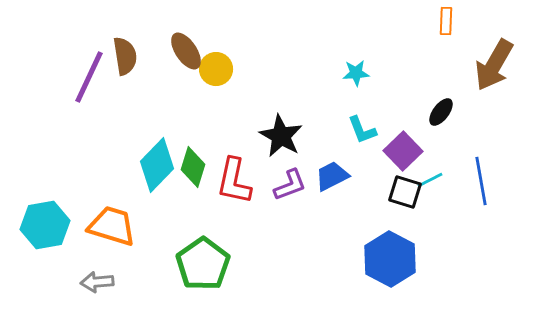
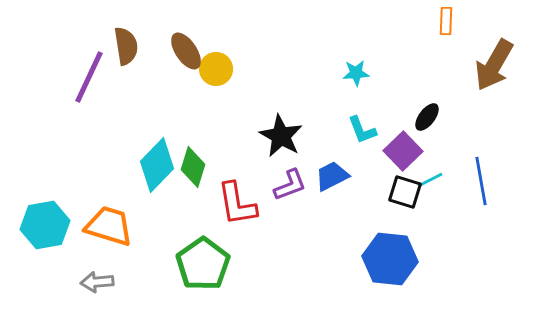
brown semicircle: moved 1 px right, 10 px up
black ellipse: moved 14 px left, 5 px down
red L-shape: moved 3 px right, 23 px down; rotated 21 degrees counterclockwise
orange trapezoid: moved 3 px left
blue hexagon: rotated 22 degrees counterclockwise
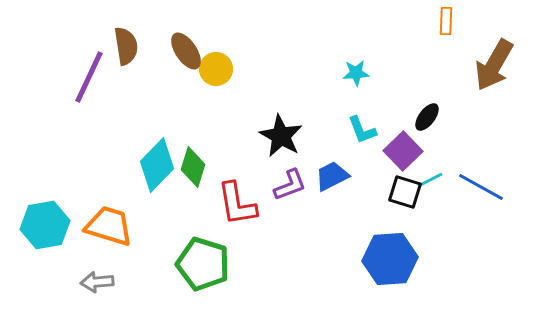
blue line: moved 6 px down; rotated 51 degrees counterclockwise
blue hexagon: rotated 10 degrees counterclockwise
green pentagon: rotated 20 degrees counterclockwise
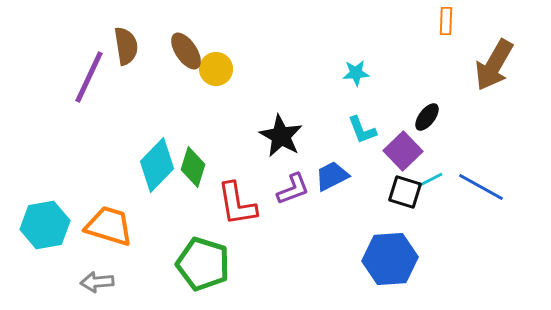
purple L-shape: moved 3 px right, 4 px down
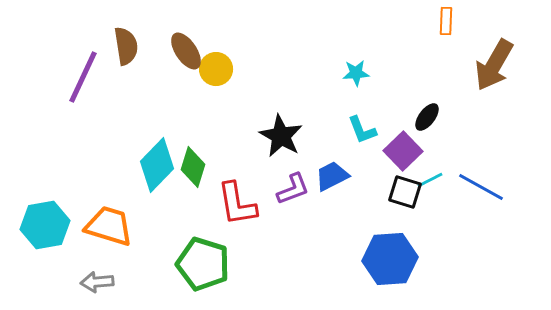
purple line: moved 6 px left
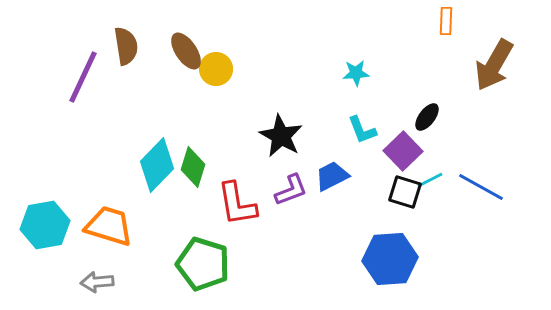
purple L-shape: moved 2 px left, 1 px down
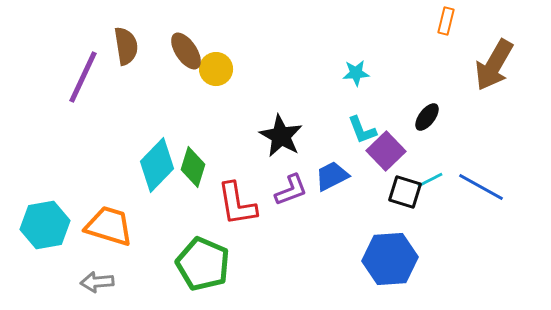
orange rectangle: rotated 12 degrees clockwise
purple square: moved 17 px left
green pentagon: rotated 6 degrees clockwise
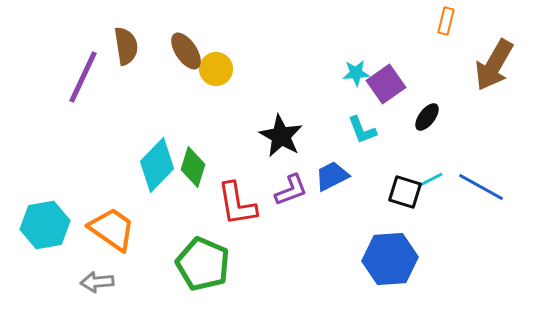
purple square: moved 67 px up; rotated 9 degrees clockwise
orange trapezoid: moved 3 px right, 3 px down; rotated 18 degrees clockwise
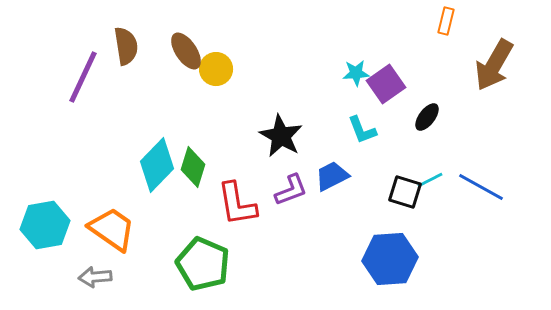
gray arrow: moved 2 px left, 5 px up
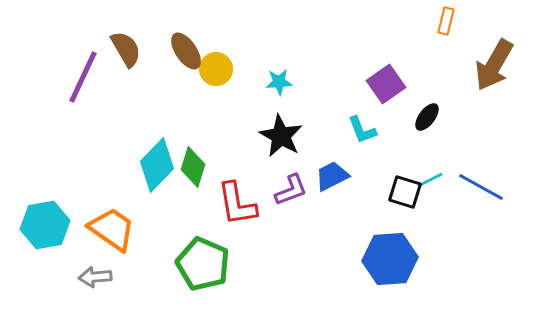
brown semicircle: moved 3 px down; rotated 21 degrees counterclockwise
cyan star: moved 77 px left, 9 px down
